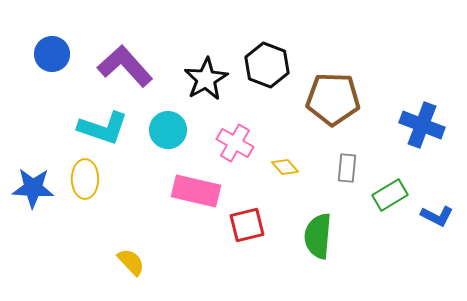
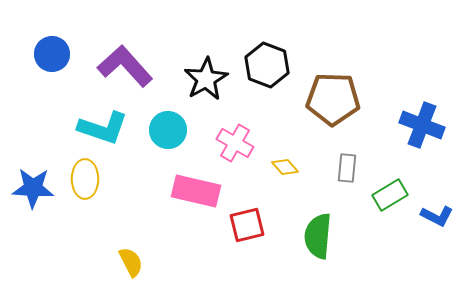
yellow semicircle: rotated 16 degrees clockwise
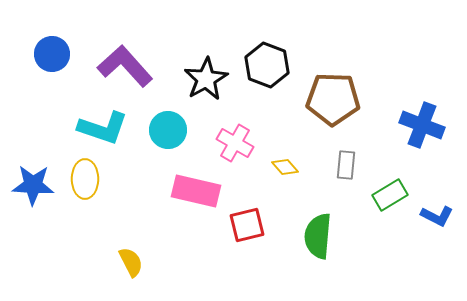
gray rectangle: moved 1 px left, 3 px up
blue star: moved 3 px up
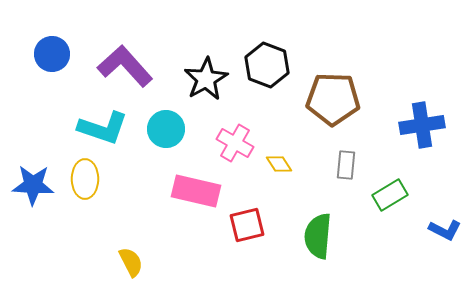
blue cross: rotated 30 degrees counterclockwise
cyan circle: moved 2 px left, 1 px up
yellow diamond: moved 6 px left, 3 px up; rotated 8 degrees clockwise
blue L-shape: moved 8 px right, 14 px down
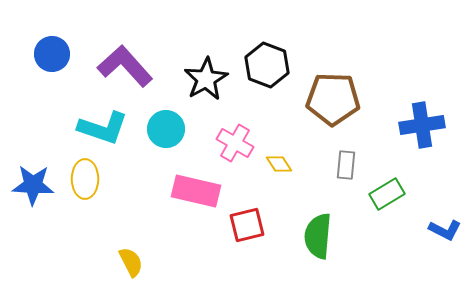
green rectangle: moved 3 px left, 1 px up
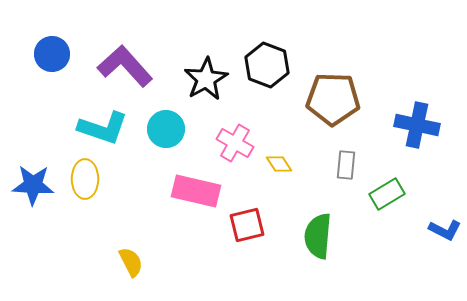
blue cross: moved 5 px left; rotated 21 degrees clockwise
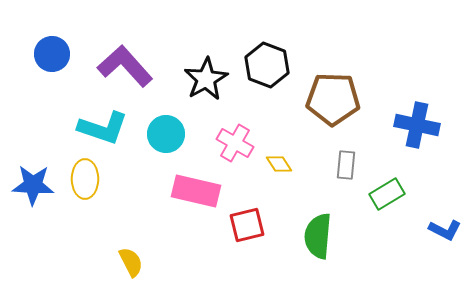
cyan circle: moved 5 px down
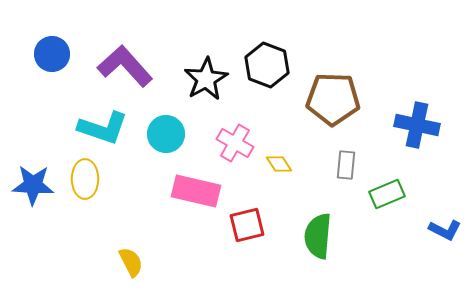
green rectangle: rotated 8 degrees clockwise
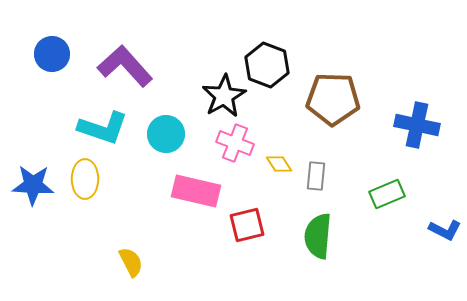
black star: moved 18 px right, 17 px down
pink cross: rotated 9 degrees counterclockwise
gray rectangle: moved 30 px left, 11 px down
